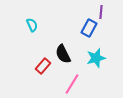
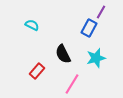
purple line: rotated 24 degrees clockwise
cyan semicircle: rotated 40 degrees counterclockwise
red rectangle: moved 6 px left, 5 px down
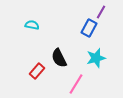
cyan semicircle: rotated 16 degrees counterclockwise
black semicircle: moved 4 px left, 4 px down
pink line: moved 4 px right
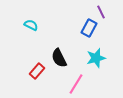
purple line: rotated 56 degrees counterclockwise
cyan semicircle: moved 1 px left; rotated 16 degrees clockwise
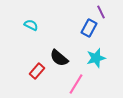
black semicircle: rotated 24 degrees counterclockwise
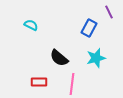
purple line: moved 8 px right
red rectangle: moved 2 px right, 11 px down; rotated 49 degrees clockwise
pink line: moved 4 px left; rotated 25 degrees counterclockwise
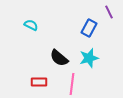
cyan star: moved 7 px left
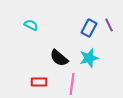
purple line: moved 13 px down
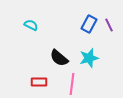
blue rectangle: moved 4 px up
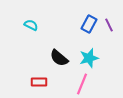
pink line: moved 10 px right; rotated 15 degrees clockwise
